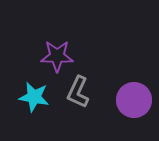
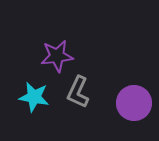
purple star: rotated 8 degrees counterclockwise
purple circle: moved 3 px down
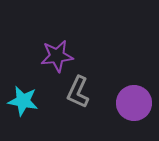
cyan star: moved 11 px left, 4 px down
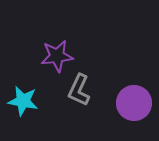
gray L-shape: moved 1 px right, 2 px up
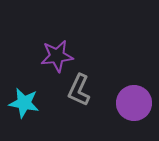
cyan star: moved 1 px right, 2 px down
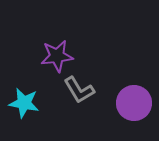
gray L-shape: rotated 56 degrees counterclockwise
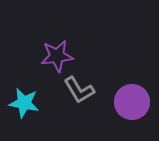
purple circle: moved 2 px left, 1 px up
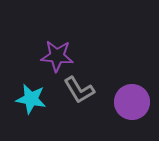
purple star: rotated 12 degrees clockwise
cyan star: moved 7 px right, 4 px up
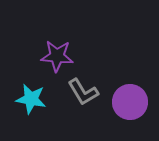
gray L-shape: moved 4 px right, 2 px down
purple circle: moved 2 px left
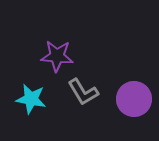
purple circle: moved 4 px right, 3 px up
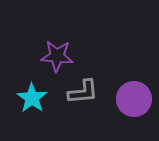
gray L-shape: rotated 64 degrees counterclockwise
cyan star: moved 1 px right, 1 px up; rotated 24 degrees clockwise
